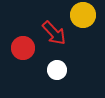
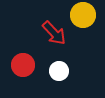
red circle: moved 17 px down
white circle: moved 2 px right, 1 px down
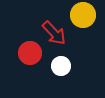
red circle: moved 7 px right, 12 px up
white circle: moved 2 px right, 5 px up
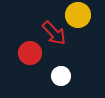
yellow circle: moved 5 px left
white circle: moved 10 px down
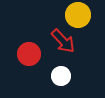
red arrow: moved 9 px right, 8 px down
red circle: moved 1 px left, 1 px down
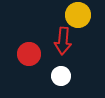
red arrow: rotated 48 degrees clockwise
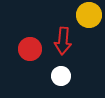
yellow circle: moved 11 px right
red circle: moved 1 px right, 5 px up
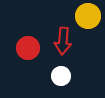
yellow circle: moved 1 px left, 1 px down
red circle: moved 2 px left, 1 px up
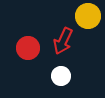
red arrow: rotated 20 degrees clockwise
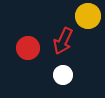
white circle: moved 2 px right, 1 px up
